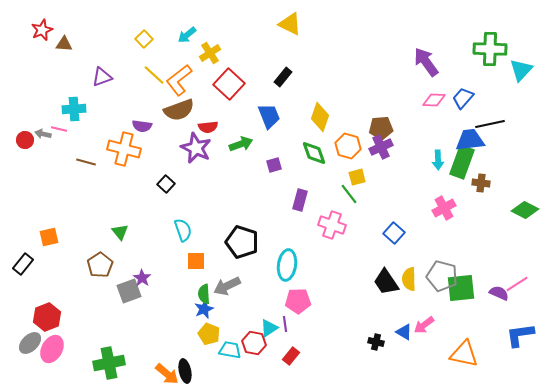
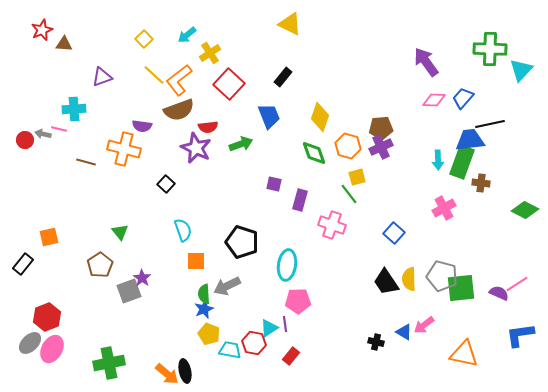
purple square at (274, 165): moved 19 px down; rotated 28 degrees clockwise
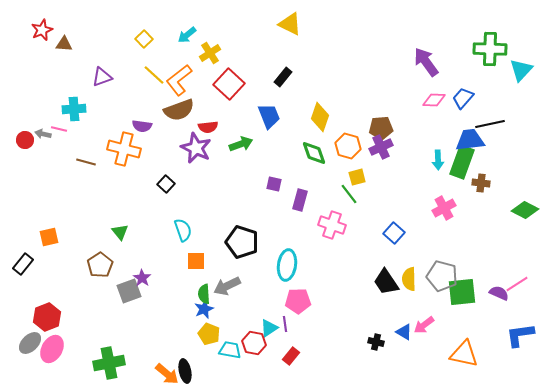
green square at (461, 288): moved 1 px right, 4 px down
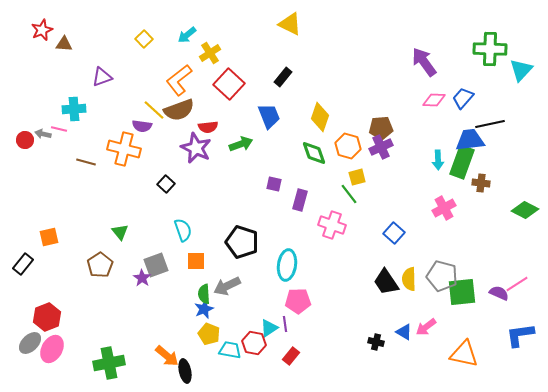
purple arrow at (426, 62): moved 2 px left
yellow line at (154, 75): moved 35 px down
gray square at (129, 291): moved 27 px right, 26 px up
pink arrow at (424, 325): moved 2 px right, 2 px down
orange arrow at (167, 374): moved 18 px up
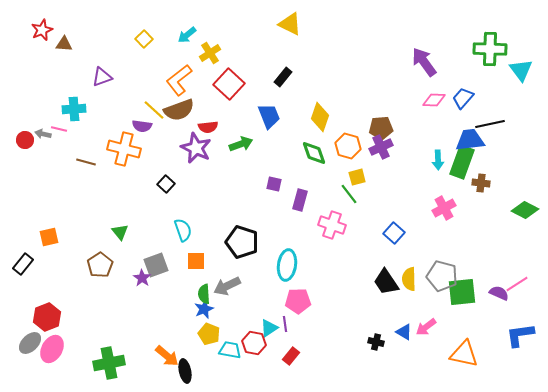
cyan triangle at (521, 70): rotated 20 degrees counterclockwise
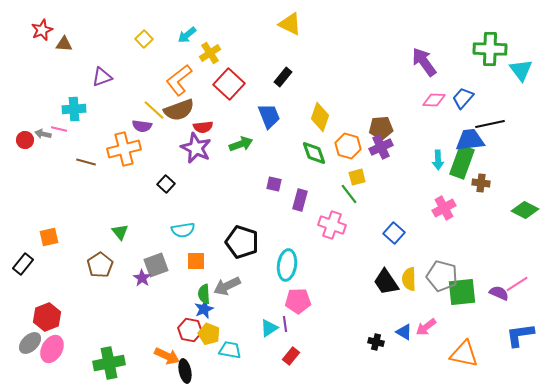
red semicircle at (208, 127): moved 5 px left
orange cross at (124, 149): rotated 28 degrees counterclockwise
cyan semicircle at (183, 230): rotated 100 degrees clockwise
red hexagon at (254, 343): moved 64 px left, 13 px up
orange arrow at (167, 356): rotated 15 degrees counterclockwise
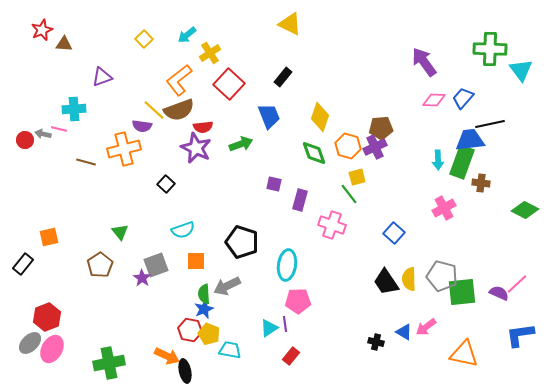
purple cross at (381, 147): moved 6 px left
cyan semicircle at (183, 230): rotated 10 degrees counterclockwise
pink line at (517, 284): rotated 10 degrees counterclockwise
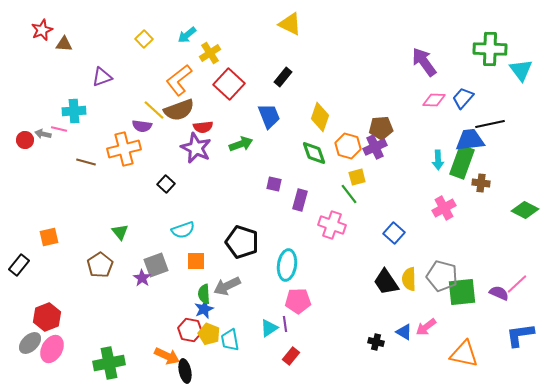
cyan cross at (74, 109): moved 2 px down
black rectangle at (23, 264): moved 4 px left, 1 px down
cyan trapezoid at (230, 350): moved 10 px up; rotated 110 degrees counterclockwise
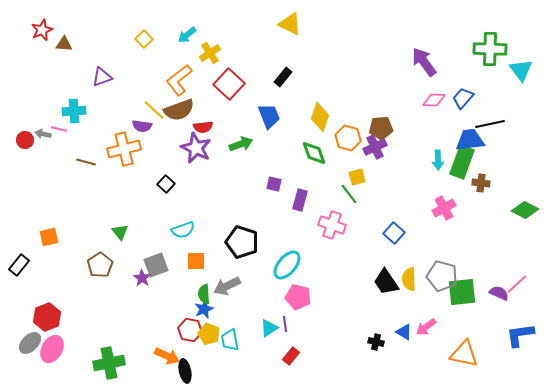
orange hexagon at (348, 146): moved 8 px up
cyan ellipse at (287, 265): rotated 32 degrees clockwise
pink pentagon at (298, 301): moved 4 px up; rotated 15 degrees clockwise
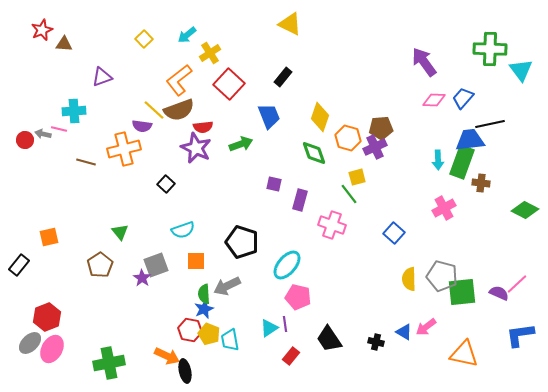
black trapezoid at (386, 282): moved 57 px left, 57 px down
